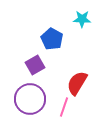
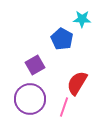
blue pentagon: moved 10 px right
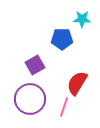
blue pentagon: rotated 30 degrees counterclockwise
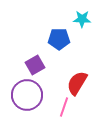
blue pentagon: moved 3 px left
purple circle: moved 3 px left, 4 px up
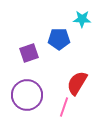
purple square: moved 6 px left, 12 px up; rotated 12 degrees clockwise
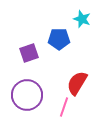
cyan star: rotated 18 degrees clockwise
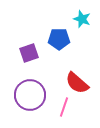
red semicircle: rotated 80 degrees counterclockwise
purple circle: moved 3 px right
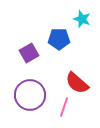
purple square: rotated 12 degrees counterclockwise
